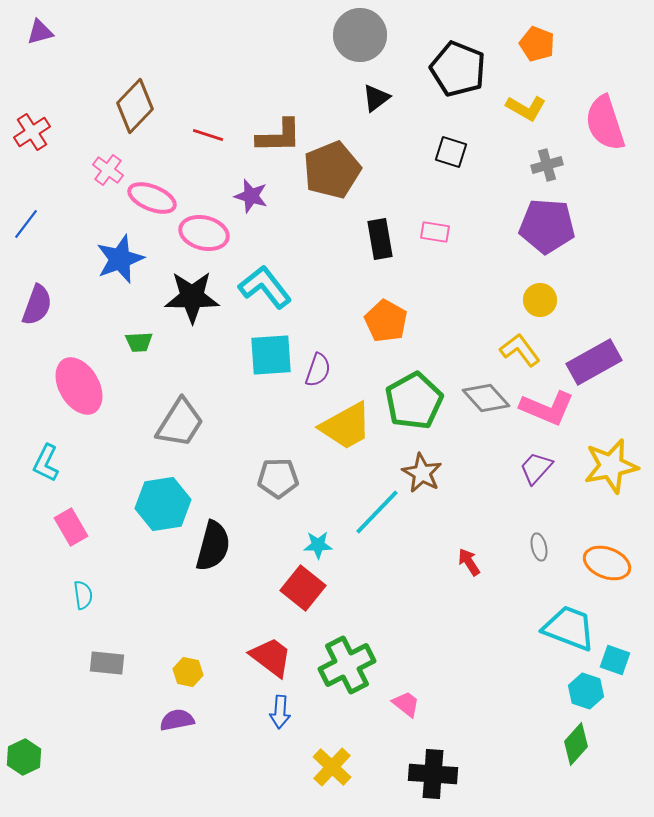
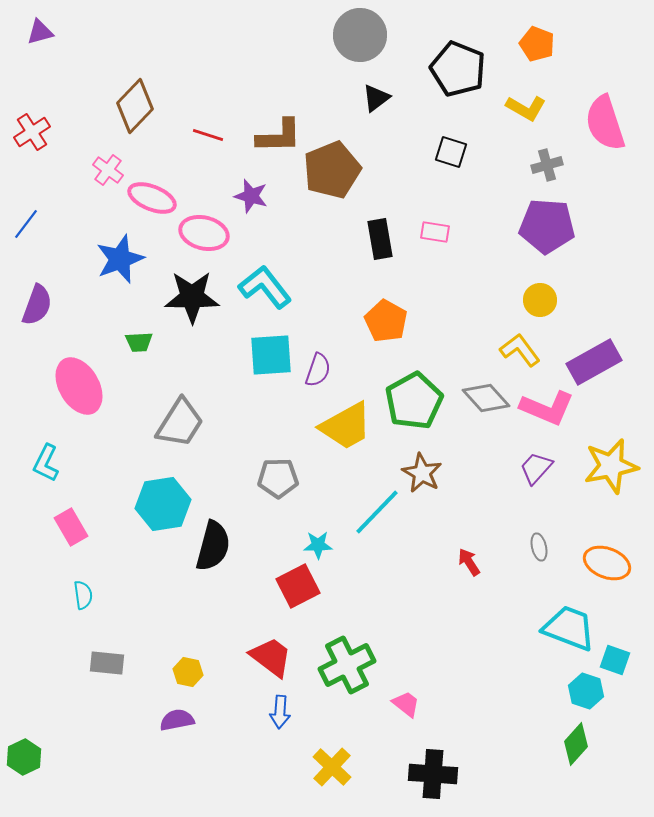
red square at (303, 588): moved 5 px left, 2 px up; rotated 24 degrees clockwise
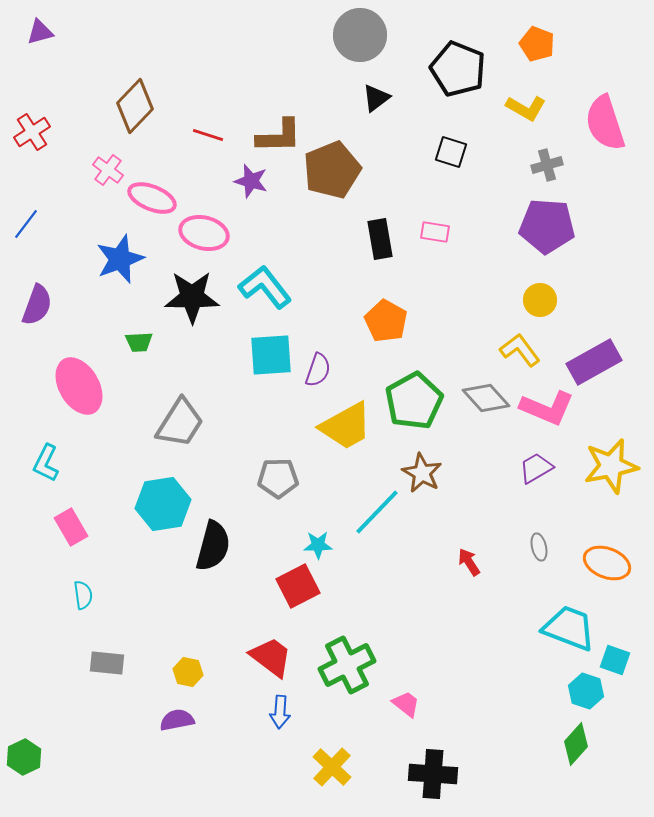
purple star at (251, 196): moved 15 px up
purple trapezoid at (536, 468): rotated 18 degrees clockwise
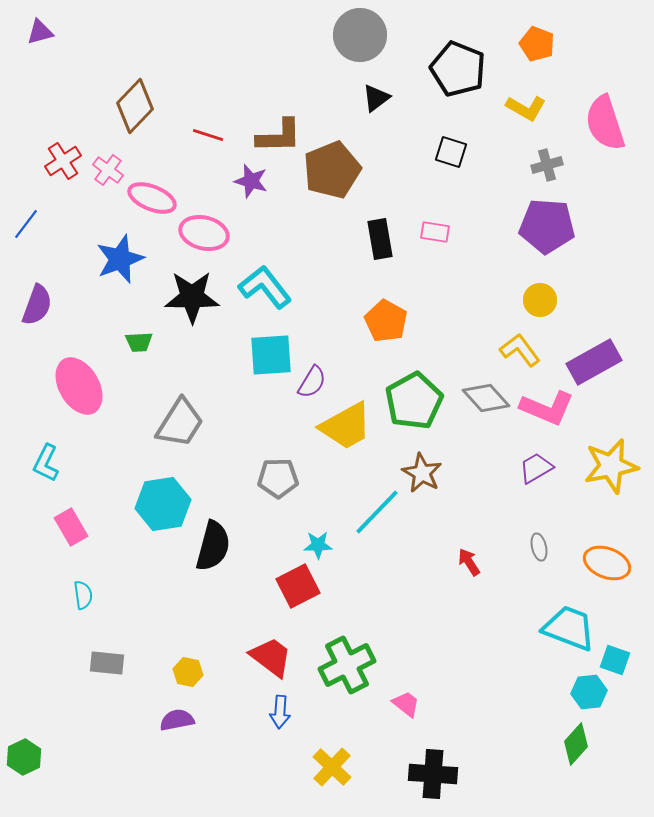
red cross at (32, 132): moved 31 px right, 29 px down
purple semicircle at (318, 370): moved 6 px left, 12 px down; rotated 12 degrees clockwise
cyan hexagon at (586, 691): moved 3 px right, 1 px down; rotated 24 degrees counterclockwise
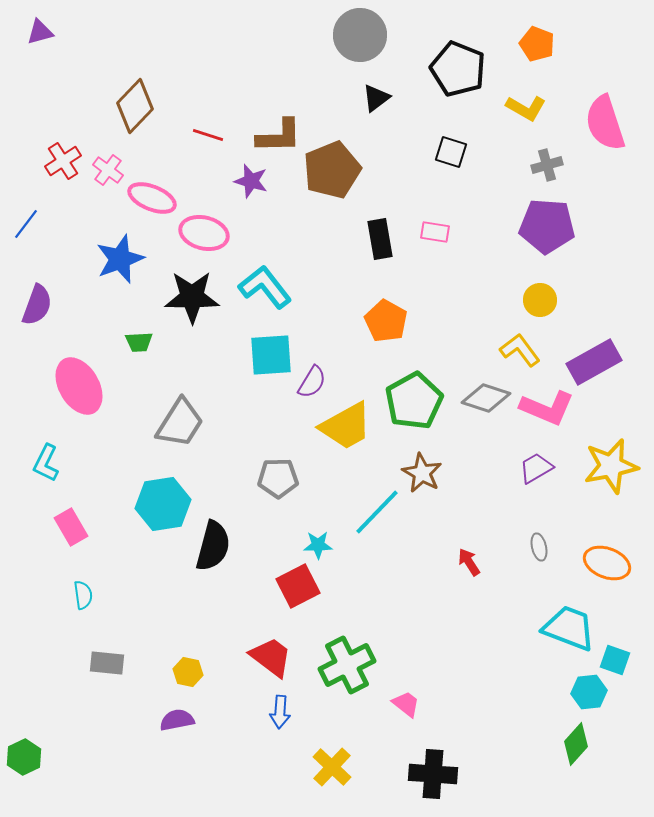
gray diamond at (486, 398): rotated 30 degrees counterclockwise
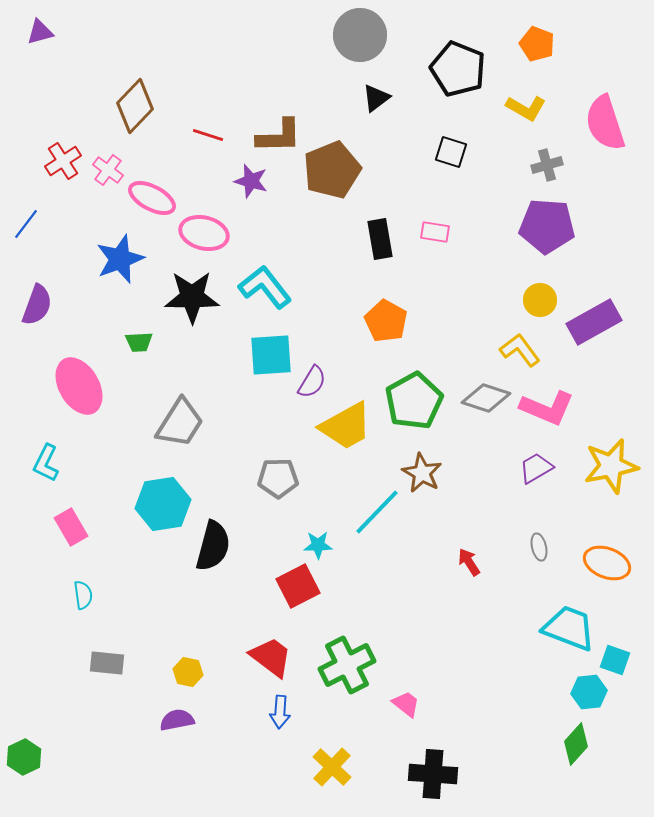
pink ellipse at (152, 198): rotated 6 degrees clockwise
purple rectangle at (594, 362): moved 40 px up
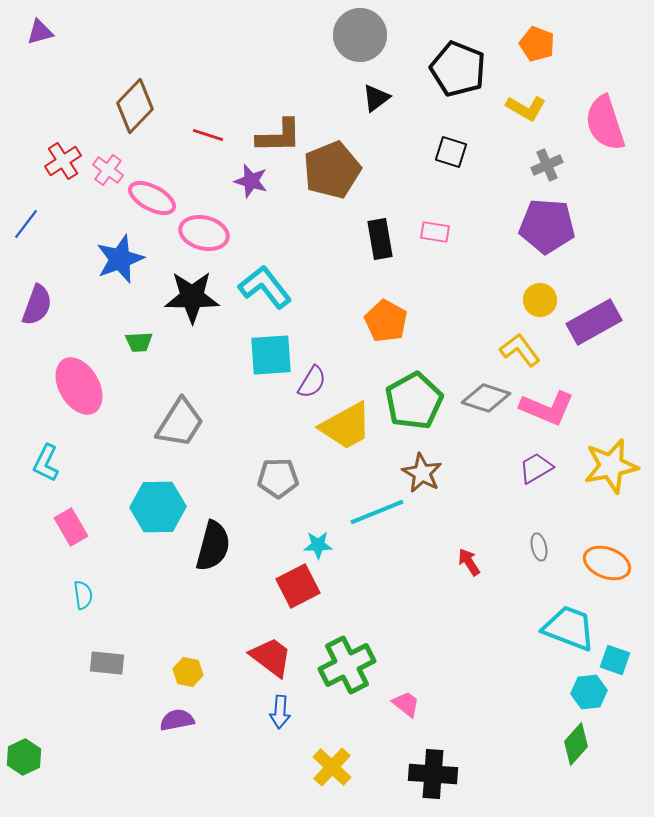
gray cross at (547, 165): rotated 8 degrees counterclockwise
cyan hexagon at (163, 504): moved 5 px left, 3 px down; rotated 8 degrees clockwise
cyan line at (377, 512): rotated 24 degrees clockwise
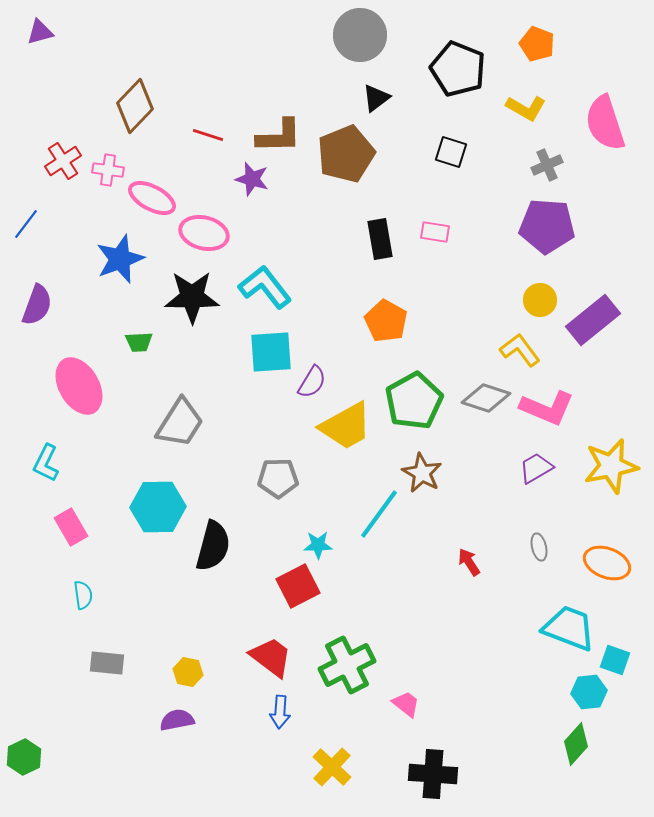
pink cross at (108, 170): rotated 28 degrees counterclockwise
brown pentagon at (332, 170): moved 14 px right, 16 px up
purple star at (251, 181): moved 1 px right, 2 px up
purple rectangle at (594, 322): moved 1 px left, 2 px up; rotated 10 degrees counterclockwise
cyan square at (271, 355): moved 3 px up
cyan line at (377, 512): moved 2 px right, 2 px down; rotated 32 degrees counterclockwise
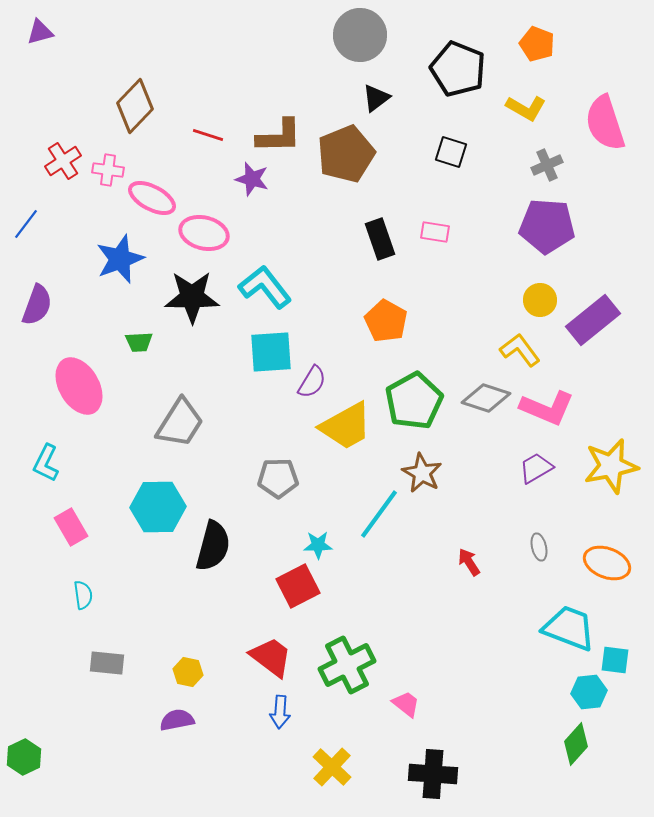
black rectangle at (380, 239): rotated 9 degrees counterclockwise
cyan square at (615, 660): rotated 12 degrees counterclockwise
